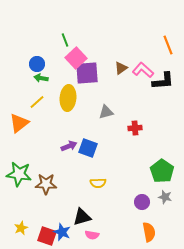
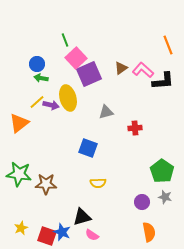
purple square: moved 2 px right, 1 px down; rotated 20 degrees counterclockwise
yellow ellipse: rotated 20 degrees counterclockwise
purple arrow: moved 18 px left, 41 px up; rotated 35 degrees clockwise
pink semicircle: rotated 24 degrees clockwise
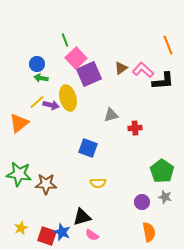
gray triangle: moved 5 px right, 3 px down
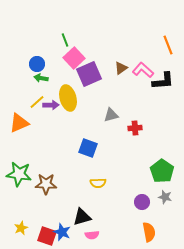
pink square: moved 2 px left
purple arrow: rotated 14 degrees counterclockwise
orange triangle: rotated 15 degrees clockwise
pink semicircle: rotated 40 degrees counterclockwise
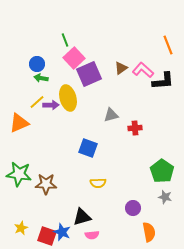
purple circle: moved 9 px left, 6 px down
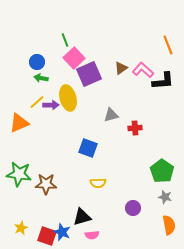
blue circle: moved 2 px up
orange semicircle: moved 20 px right, 7 px up
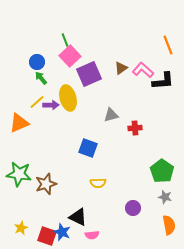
pink square: moved 4 px left, 2 px up
green arrow: rotated 40 degrees clockwise
brown star: rotated 20 degrees counterclockwise
black triangle: moved 4 px left; rotated 42 degrees clockwise
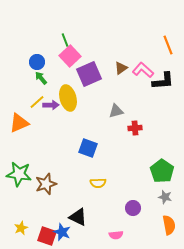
gray triangle: moved 5 px right, 4 px up
pink semicircle: moved 24 px right
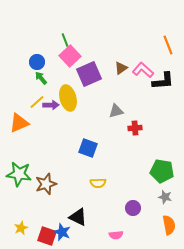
green pentagon: rotated 25 degrees counterclockwise
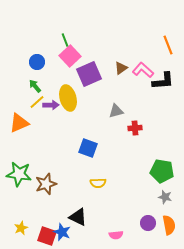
green arrow: moved 6 px left, 8 px down
purple circle: moved 15 px right, 15 px down
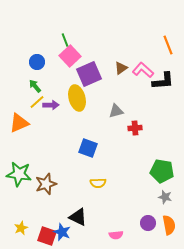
yellow ellipse: moved 9 px right
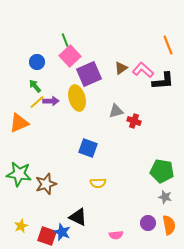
purple arrow: moved 4 px up
red cross: moved 1 px left, 7 px up; rotated 24 degrees clockwise
yellow star: moved 2 px up
